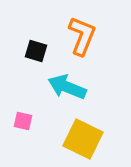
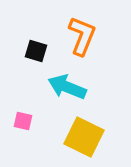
yellow square: moved 1 px right, 2 px up
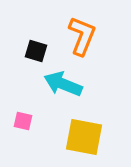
cyan arrow: moved 4 px left, 3 px up
yellow square: rotated 15 degrees counterclockwise
